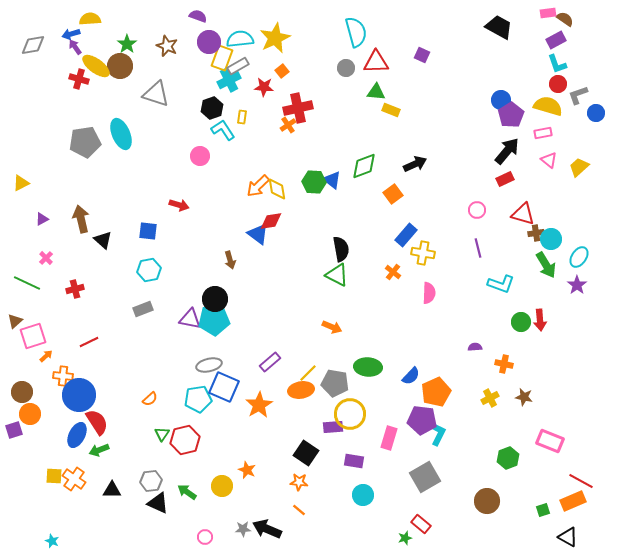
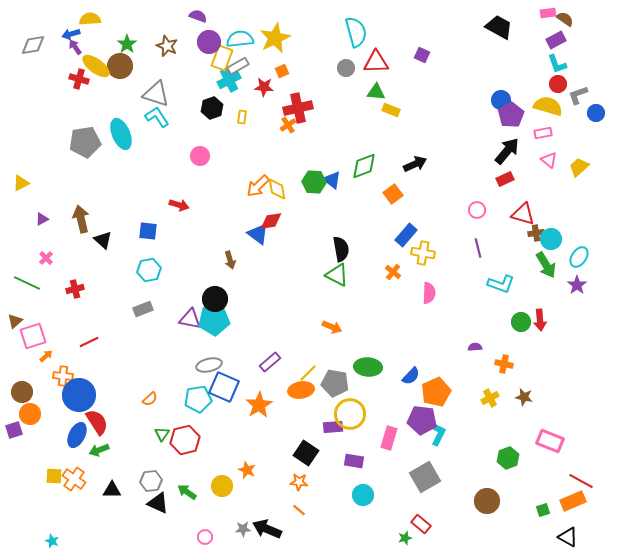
orange square at (282, 71): rotated 16 degrees clockwise
cyan L-shape at (223, 130): moved 66 px left, 13 px up
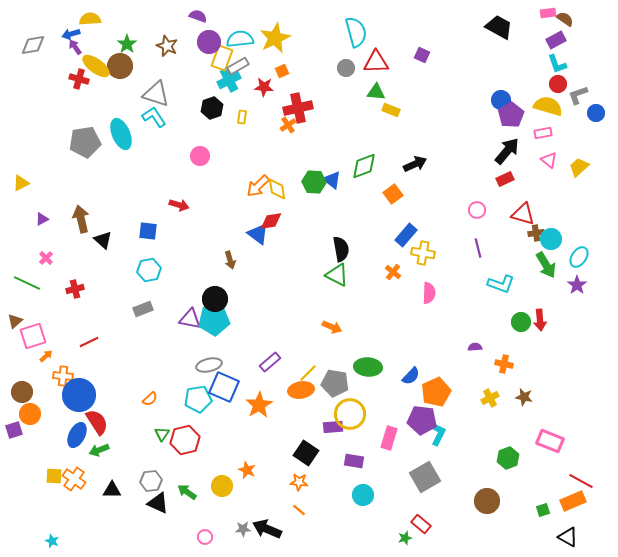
cyan L-shape at (157, 117): moved 3 px left
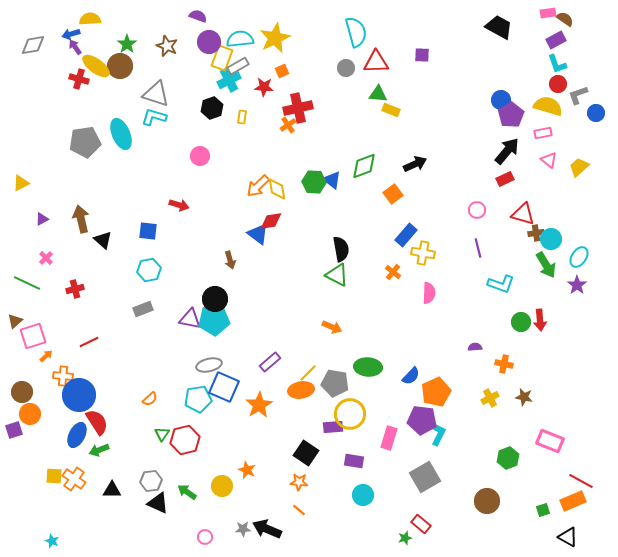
purple square at (422, 55): rotated 21 degrees counterclockwise
green triangle at (376, 92): moved 2 px right, 2 px down
cyan L-shape at (154, 117): rotated 40 degrees counterclockwise
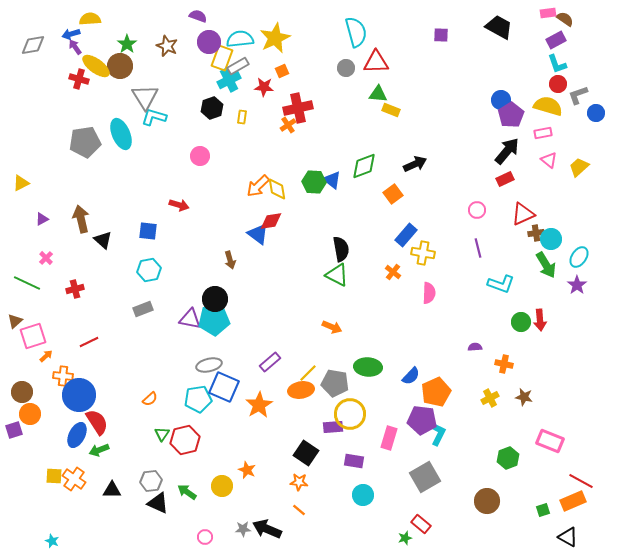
purple square at (422, 55): moved 19 px right, 20 px up
gray triangle at (156, 94): moved 11 px left, 3 px down; rotated 40 degrees clockwise
red triangle at (523, 214): rotated 40 degrees counterclockwise
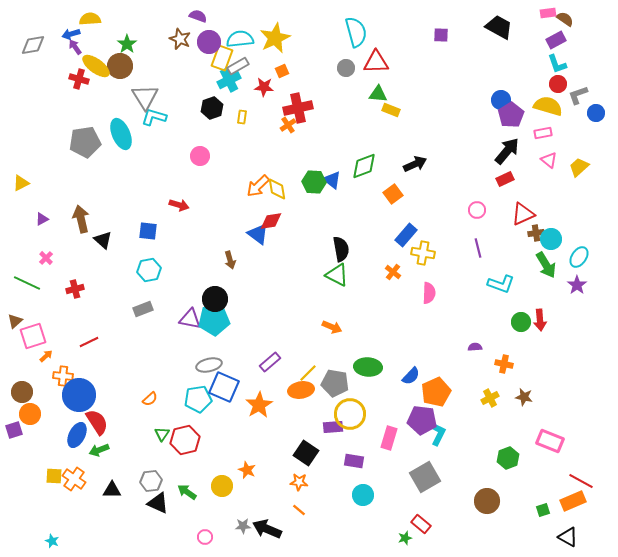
brown star at (167, 46): moved 13 px right, 7 px up
gray star at (243, 529): moved 3 px up
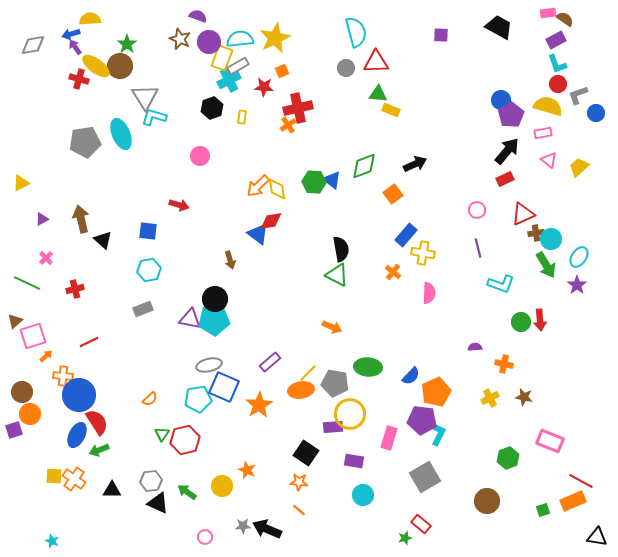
black triangle at (568, 537): moved 29 px right; rotated 20 degrees counterclockwise
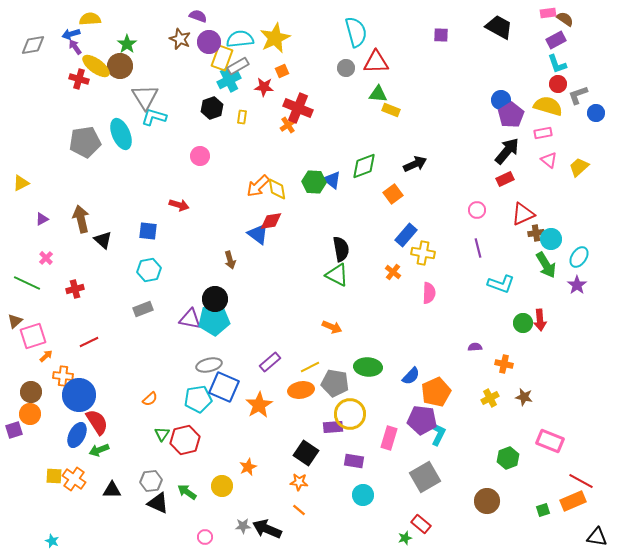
red cross at (298, 108): rotated 36 degrees clockwise
green circle at (521, 322): moved 2 px right, 1 px down
yellow line at (308, 373): moved 2 px right, 6 px up; rotated 18 degrees clockwise
brown circle at (22, 392): moved 9 px right
orange star at (247, 470): moved 1 px right, 3 px up; rotated 24 degrees clockwise
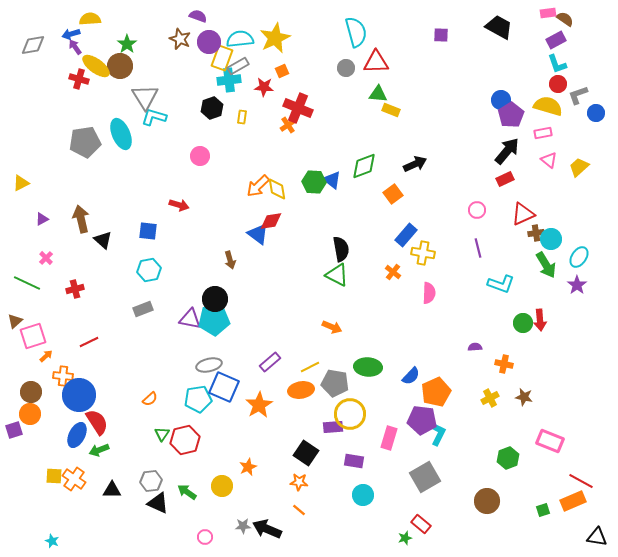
cyan cross at (229, 80): rotated 20 degrees clockwise
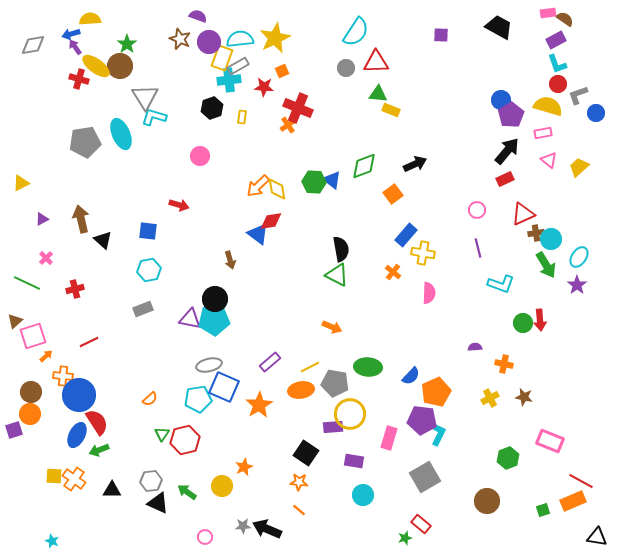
cyan semicircle at (356, 32): rotated 48 degrees clockwise
orange star at (248, 467): moved 4 px left
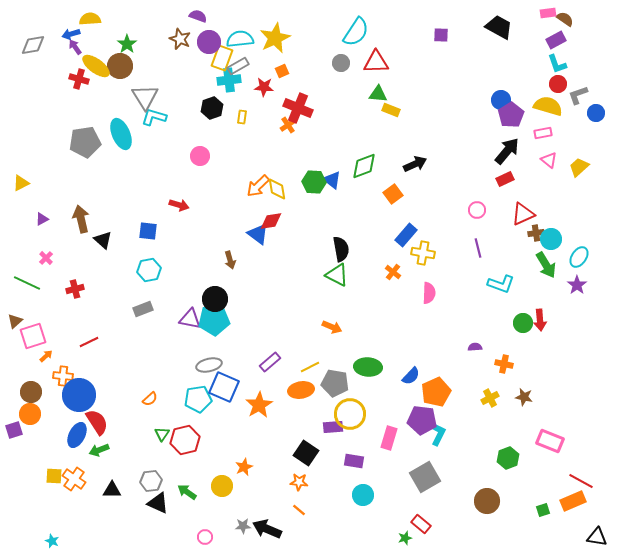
gray circle at (346, 68): moved 5 px left, 5 px up
